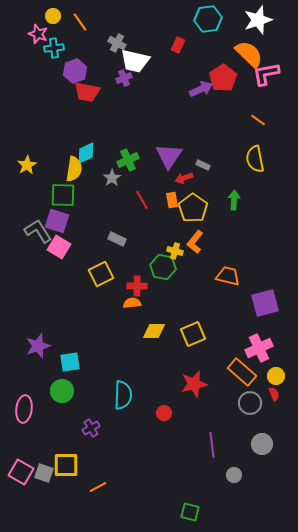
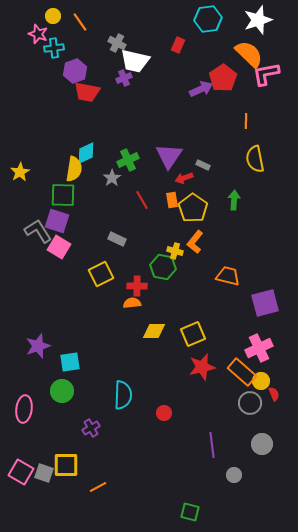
orange line at (258, 120): moved 12 px left, 1 px down; rotated 56 degrees clockwise
yellow star at (27, 165): moved 7 px left, 7 px down
yellow circle at (276, 376): moved 15 px left, 5 px down
red star at (194, 384): moved 8 px right, 17 px up
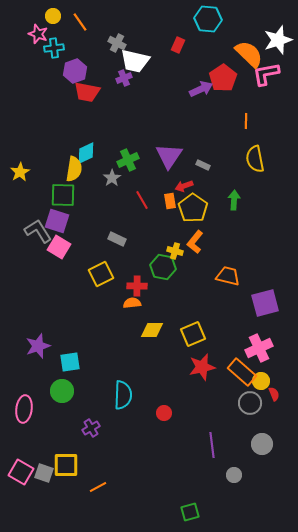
cyan hexagon at (208, 19): rotated 12 degrees clockwise
white star at (258, 20): moved 20 px right, 20 px down
red arrow at (184, 178): moved 8 px down
orange rectangle at (172, 200): moved 2 px left, 1 px down
yellow diamond at (154, 331): moved 2 px left, 1 px up
green square at (190, 512): rotated 30 degrees counterclockwise
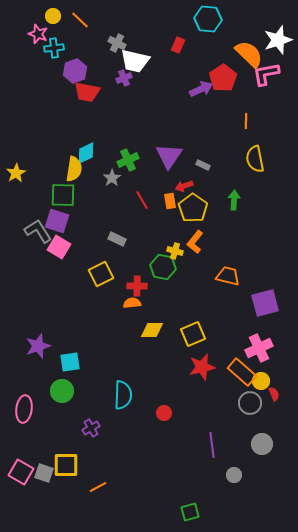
orange line at (80, 22): moved 2 px up; rotated 12 degrees counterclockwise
yellow star at (20, 172): moved 4 px left, 1 px down
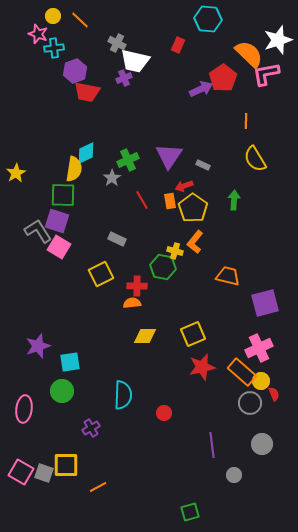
yellow semicircle at (255, 159): rotated 20 degrees counterclockwise
yellow diamond at (152, 330): moved 7 px left, 6 px down
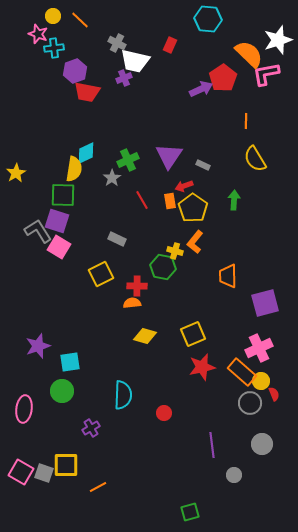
red rectangle at (178, 45): moved 8 px left
orange trapezoid at (228, 276): rotated 105 degrees counterclockwise
yellow diamond at (145, 336): rotated 15 degrees clockwise
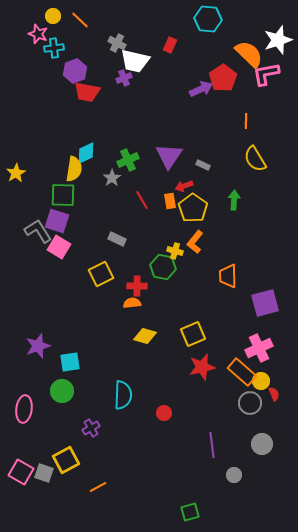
yellow square at (66, 465): moved 5 px up; rotated 28 degrees counterclockwise
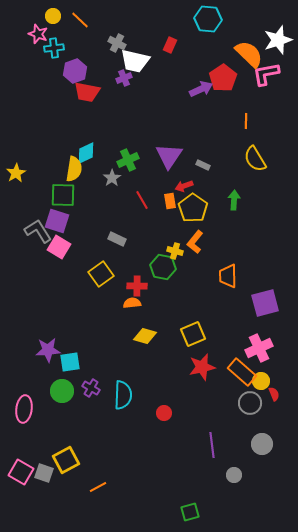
yellow square at (101, 274): rotated 10 degrees counterclockwise
purple star at (38, 346): moved 10 px right, 4 px down; rotated 15 degrees clockwise
purple cross at (91, 428): moved 40 px up; rotated 30 degrees counterclockwise
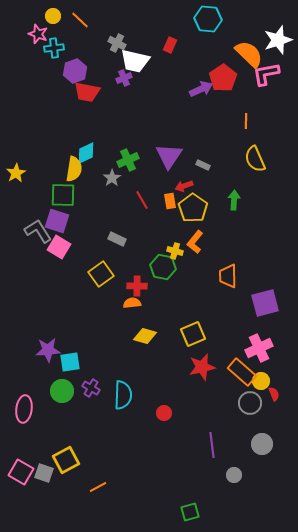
yellow semicircle at (255, 159): rotated 8 degrees clockwise
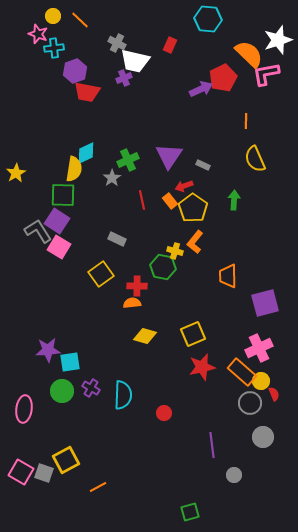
red pentagon at (223, 78): rotated 8 degrees clockwise
red line at (142, 200): rotated 18 degrees clockwise
orange rectangle at (170, 201): rotated 28 degrees counterclockwise
purple square at (57, 221): rotated 15 degrees clockwise
gray circle at (262, 444): moved 1 px right, 7 px up
